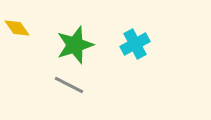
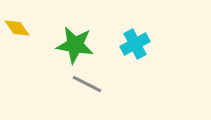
green star: rotated 27 degrees clockwise
gray line: moved 18 px right, 1 px up
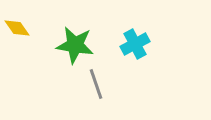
gray line: moved 9 px right; rotated 44 degrees clockwise
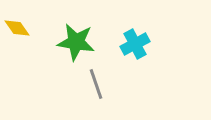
green star: moved 1 px right, 3 px up
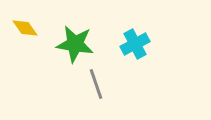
yellow diamond: moved 8 px right
green star: moved 1 px left, 2 px down
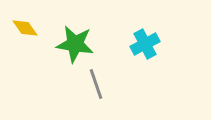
cyan cross: moved 10 px right
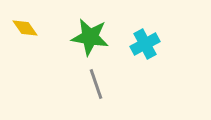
green star: moved 15 px right, 7 px up
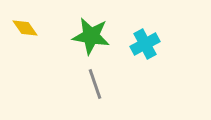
green star: moved 1 px right, 1 px up
gray line: moved 1 px left
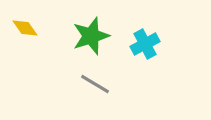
green star: rotated 27 degrees counterclockwise
gray line: rotated 40 degrees counterclockwise
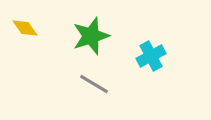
cyan cross: moved 6 px right, 12 px down
gray line: moved 1 px left
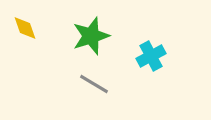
yellow diamond: rotated 16 degrees clockwise
